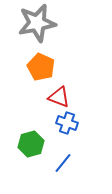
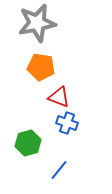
orange pentagon: rotated 16 degrees counterclockwise
green hexagon: moved 3 px left, 1 px up
blue line: moved 4 px left, 7 px down
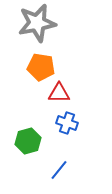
red triangle: moved 4 px up; rotated 20 degrees counterclockwise
green hexagon: moved 2 px up
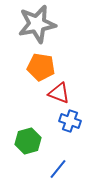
gray star: moved 1 px down
red triangle: rotated 20 degrees clockwise
blue cross: moved 3 px right, 2 px up
blue line: moved 1 px left, 1 px up
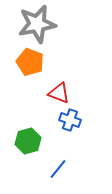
orange pentagon: moved 11 px left, 5 px up; rotated 12 degrees clockwise
blue cross: moved 1 px up
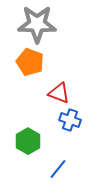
gray star: rotated 12 degrees clockwise
green hexagon: rotated 15 degrees counterclockwise
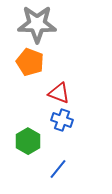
blue cross: moved 8 px left
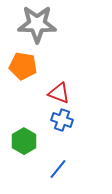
orange pentagon: moved 7 px left, 4 px down; rotated 12 degrees counterclockwise
green hexagon: moved 4 px left
